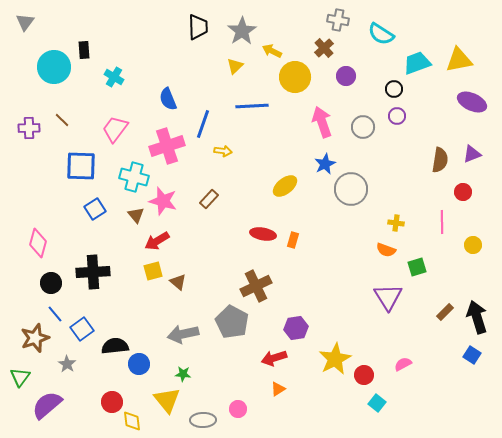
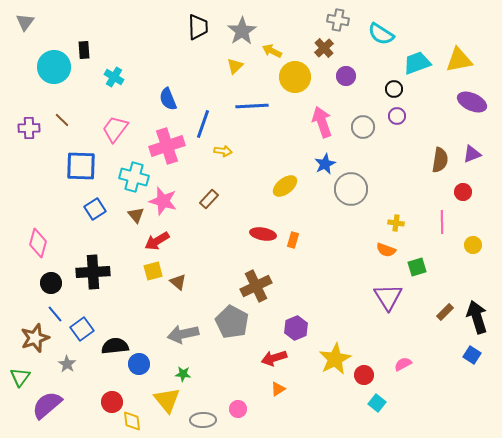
purple hexagon at (296, 328): rotated 15 degrees counterclockwise
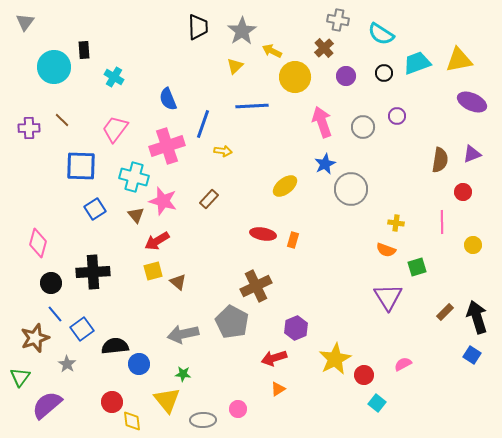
black circle at (394, 89): moved 10 px left, 16 px up
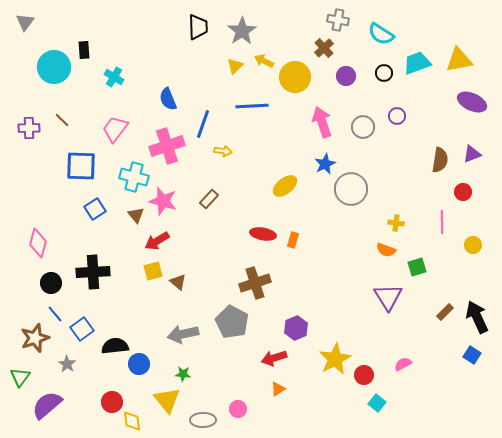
yellow arrow at (272, 51): moved 8 px left, 10 px down
brown cross at (256, 286): moved 1 px left, 3 px up; rotated 8 degrees clockwise
black arrow at (477, 317): rotated 8 degrees counterclockwise
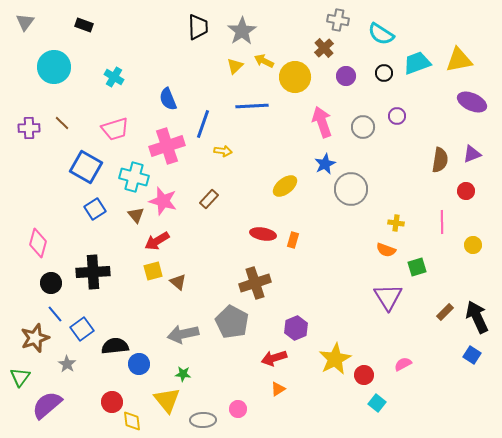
black rectangle at (84, 50): moved 25 px up; rotated 66 degrees counterclockwise
brown line at (62, 120): moved 3 px down
pink trapezoid at (115, 129): rotated 144 degrees counterclockwise
blue square at (81, 166): moved 5 px right, 1 px down; rotated 28 degrees clockwise
red circle at (463, 192): moved 3 px right, 1 px up
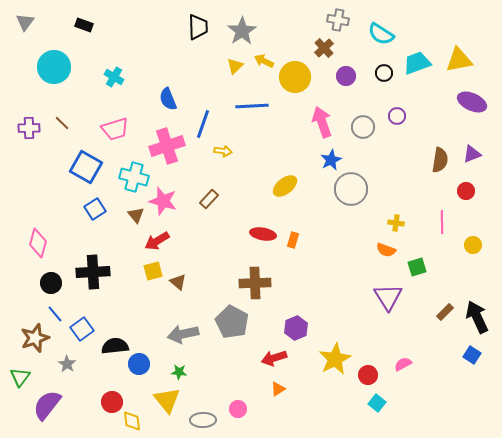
blue star at (325, 164): moved 6 px right, 4 px up
brown cross at (255, 283): rotated 16 degrees clockwise
green star at (183, 374): moved 4 px left, 2 px up
red circle at (364, 375): moved 4 px right
purple semicircle at (47, 405): rotated 12 degrees counterclockwise
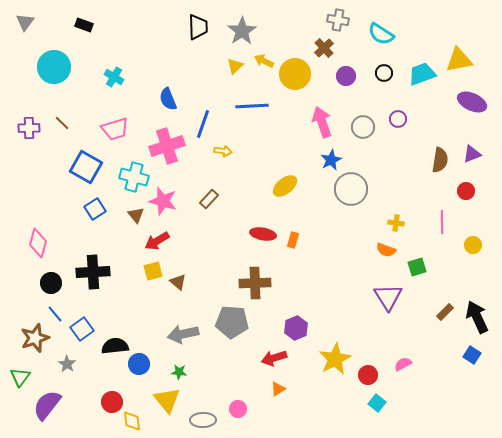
cyan trapezoid at (417, 63): moved 5 px right, 11 px down
yellow circle at (295, 77): moved 3 px up
purple circle at (397, 116): moved 1 px right, 3 px down
gray pentagon at (232, 322): rotated 24 degrees counterclockwise
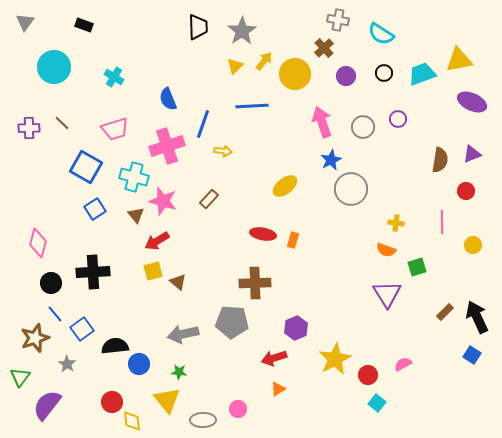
yellow arrow at (264, 61): rotated 102 degrees clockwise
purple triangle at (388, 297): moved 1 px left, 3 px up
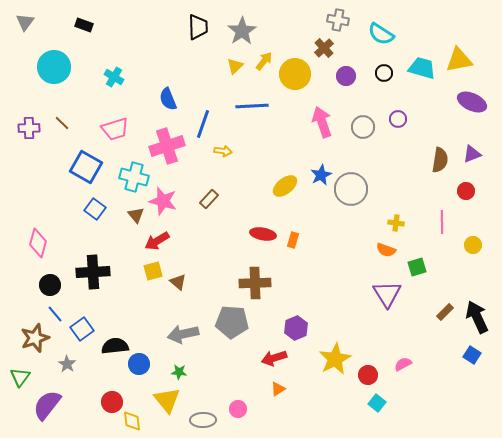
cyan trapezoid at (422, 74): moved 6 px up; rotated 36 degrees clockwise
blue star at (331, 160): moved 10 px left, 15 px down
blue square at (95, 209): rotated 20 degrees counterclockwise
black circle at (51, 283): moved 1 px left, 2 px down
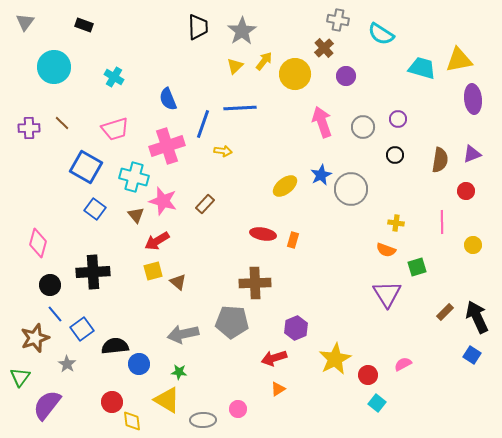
black circle at (384, 73): moved 11 px right, 82 px down
purple ellipse at (472, 102): moved 1 px right, 3 px up; rotated 60 degrees clockwise
blue line at (252, 106): moved 12 px left, 2 px down
brown rectangle at (209, 199): moved 4 px left, 5 px down
yellow triangle at (167, 400): rotated 20 degrees counterclockwise
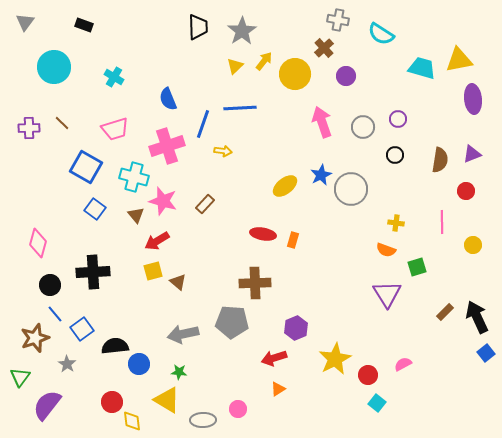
blue square at (472, 355): moved 14 px right, 2 px up; rotated 18 degrees clockwise
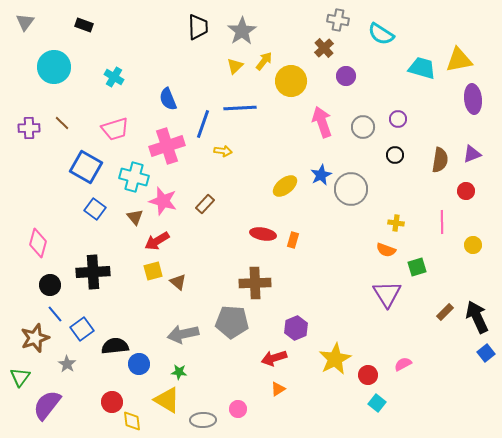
yellow circle at (295, 74): moved 4 px left, 7 px down
brown triangle at (136, 215): moved 1 px left, 2 px down
